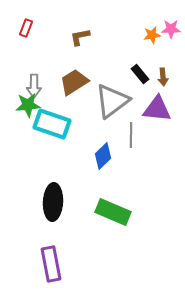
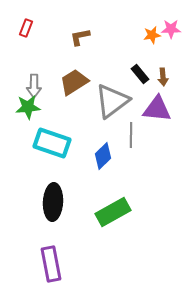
green star: moved 2 px down
cyan rectangle: moved 19 px down
green rectangle: rotated 52 degrees counterclockwise
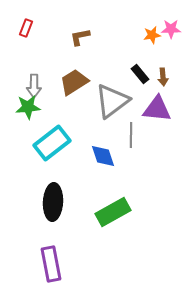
cyan rectangle: rotated 57 degrees counterclockwise
blue diamond: rotated 64 degrees counterclockwise
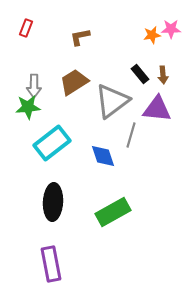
brown arrow: moved 2 px up
gray line: rotated 15 degrees clockwise
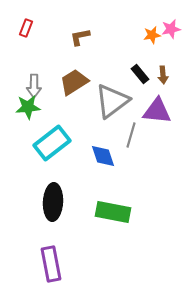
pink star: rotated 12 degrees counterclockwise
purple triangle: moved 2 px down
green rectangle: rotated 40 degrees clockwise
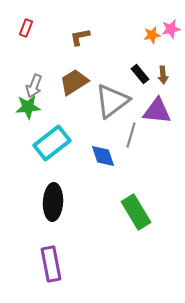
gray arrow: rotated 20 degrees clockwise
green rectangle: moved 23 px right; rotated 48 degrees clockwise
